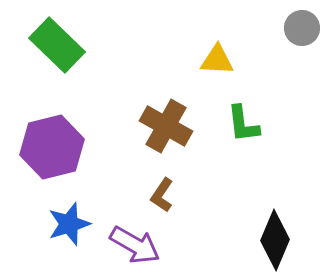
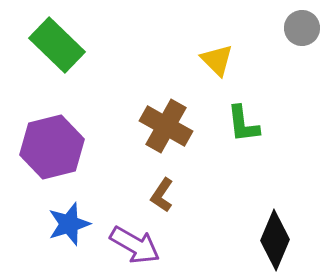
yellow triangle: rotated 42 degrees clockwise
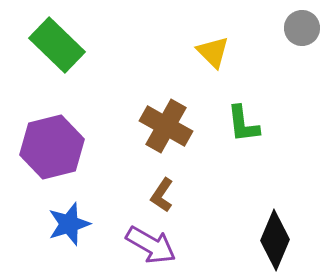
yellow triangle: moved 4 px left, 8 px up
purple arrow: moved 16 px right
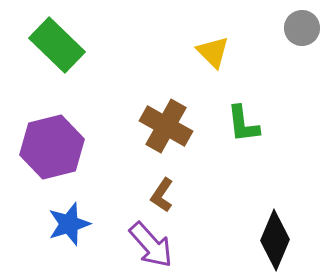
purple arrow: rotated 18 degrees clockwise
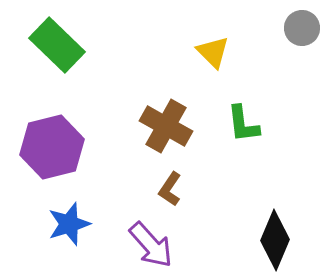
brown L-shape: moved 8 px right, 6 px up
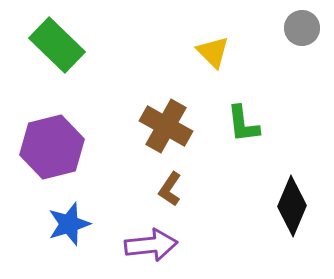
black diamond: moved 17 px right, 34 px up
purple arrow: rotated 54 degrees counterclockwise
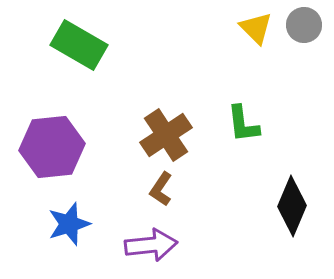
gray circle: moved 2 px right, 3 px up
green rectangle: moved 22 px right; rotated 14 degrees counterclockwise
yellow triangle: moved 43 px right, 24 px up
brown cross: moved 9 px down; rotated 27 degrees clockwise
purple hexagon: rotated 8 degrees clockwise
brown L-shape: moved 9 px left
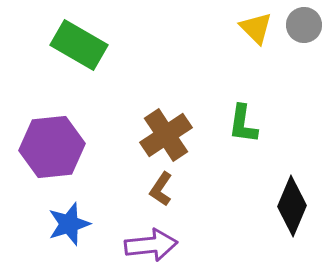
green L-shape: rotated 15 degrees clockwise
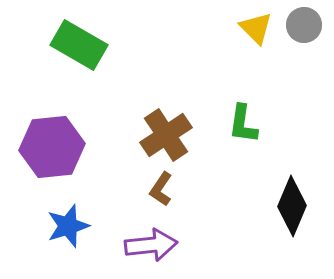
blue star: moved 1 px left, 2 px down
